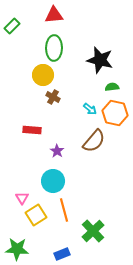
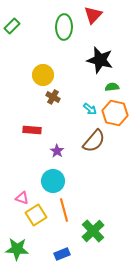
red triangle: moved 39 px right; rotated 42 degrees counterclockwise
green ellipse: moved 10 px right, 21 px up
pink triangle: rotated 40 degrees counterclockwise
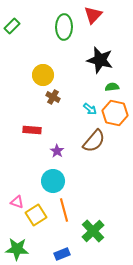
pink triangle: moved 5 px left, 4 px down
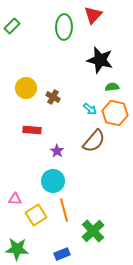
yellow circle: moved 17 px left, 13 px down
pink triangle: moved 2 px left, 3 px up; rotated 16 degrees counterclockwise
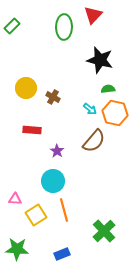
green semicircle: moved 4 px left, 2 px down
green cross: moved 11 px right
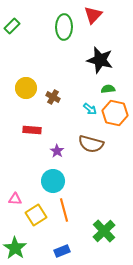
brown semicircle: moved 3 px left, 3 px down; rotated 65 degrees clockwise
green star: moved 2 px left, 1 px up; rotated 30 degrees clockwise
blue rectangle: moved 3 px up
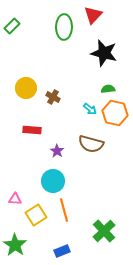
black star: moved 4 px right, 7 px up
green star: moved 3 px up
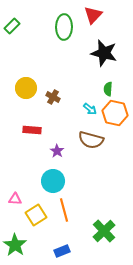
green semicircle: rotated 80 degrees counterclockwise
brown semicircle: moved 4 px up
